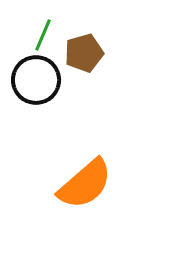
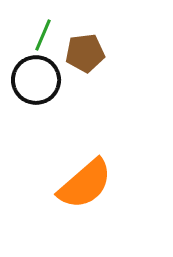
brown pentagon: moved 1 px right; rotated 9 degrees clockwise
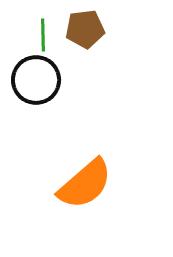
green line: rotated 24 degrees counterclockwise
brown pentagon: moved 24 px up
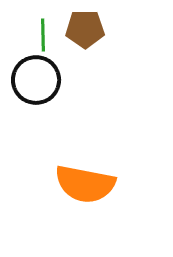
brown pentagon: rotated 6 degrees clockwise
orange semicircle: rotated 52 degrees clockwise
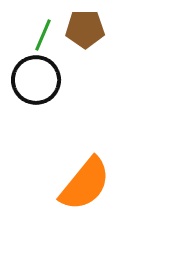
green line: rotated 24 degrees clockwise
orange semicircle: rotated 62 degrees counterclockwise
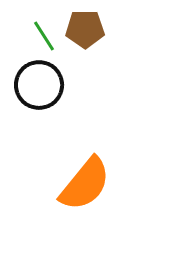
green line: moved 1 px right, 1 px down; rotated 56 degrees counterclockwise
black circle: moved 3 px right, 5 px down
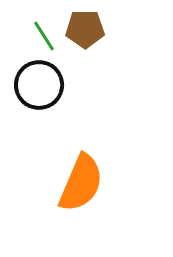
orange semicircle: moved 4 px left, 1 px up; rotated 16 degrees counterclockwise
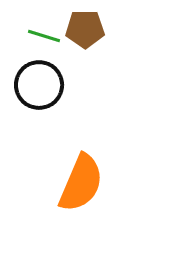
green line: rotated 40 degrees counterclockwise
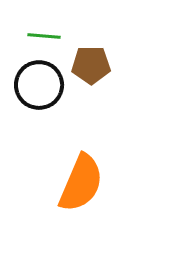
brown pentagon: moved 6 px right, 36 px down
green line: rotated 12 degrees counterclockwise
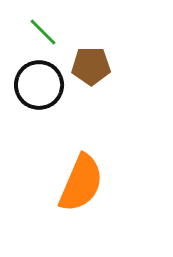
green line: moved 1 px left, 4 px up; rotated 40 degrees clockwise
brown pentagon: moved 1 px down
